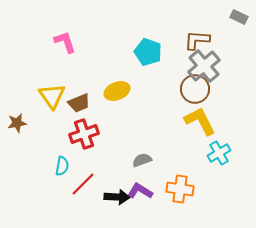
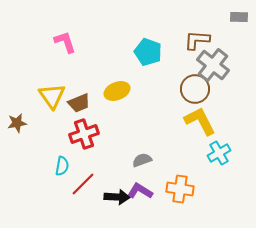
gray rectangle: rotated 24 degrees counterclockwise
gray cross: moved 9 px right, 1 px up; rotated 12 degrees counterclockwise
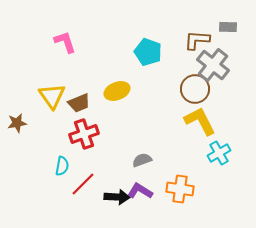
gray rectangle: moved 11 px left, 10 px down
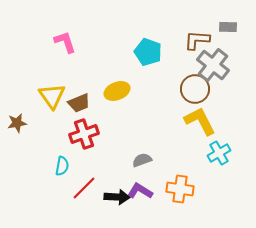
red line: moved 1 px right, 4 px down
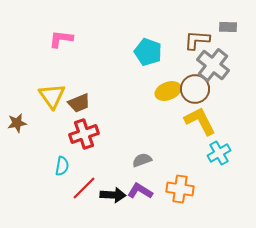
pink L-shape: moved 4 px left, 3 px up; rotated 65 degrees counterclockwise
yellow ellipse: moved 51 px right
black arrow: moved 4 px left, 2 px up
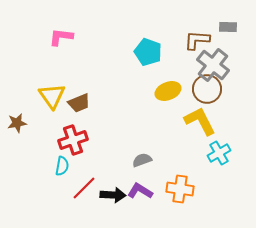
pink L-shape: moved 2 px up
brown circle: moved 12 px right
red cross: moved 11 px left, 6 px down
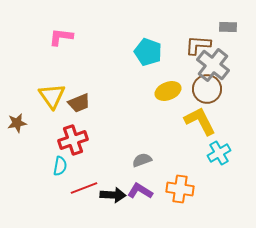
brown L-shape: moved 1 px right, 5 px down
cyan semicircle: moved 2 px left
red line: rotated 24 degrees clockwise
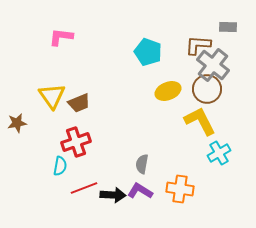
red cross: moved 3 px right, 2 px down
gray semicircle: moved 4 px down; rotated 60 degrees counterclockwise
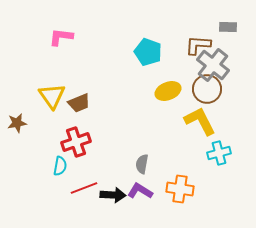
cyan cross: rotated 15 degrees clockwise
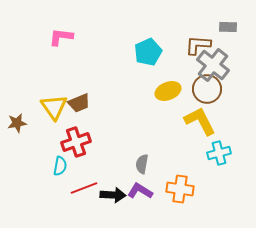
cyan pentagon: rotated 28 degrees clockwise
yellow triangle: moved 2 px right, 11 px down
